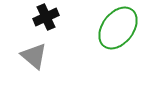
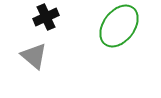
green ellipse: moved 1 px right, 2 px up
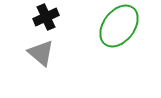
gray triangle: moved 7 px right, 3 px up
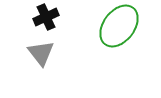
gray triangle: rotated 12 degrees clockwise
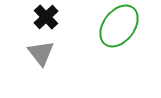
black cross: rotated 20 degrees counterclockwise
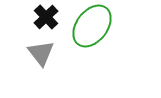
green ellipse: moved 27 px left
